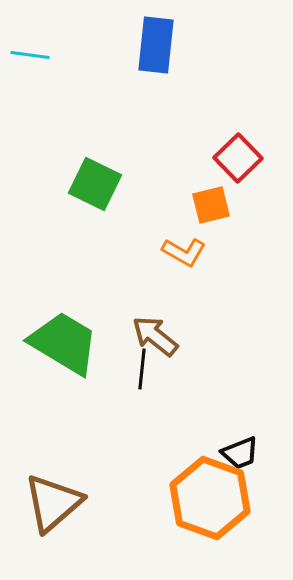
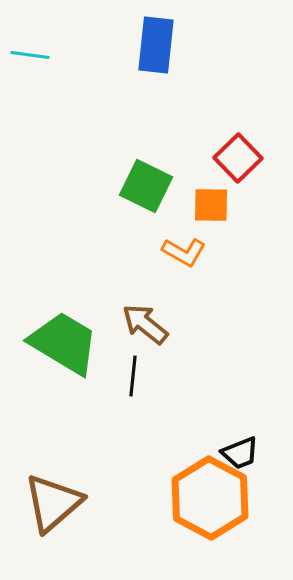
green square: moved 51 px right, 2 px down
orange square: rotated 15 degrees clockwise
brown arrow: moved 10 px left, 12 px up
black line: moved 9 px left, 7 px down
orange hexagon: rotated 8 degrees clockwise
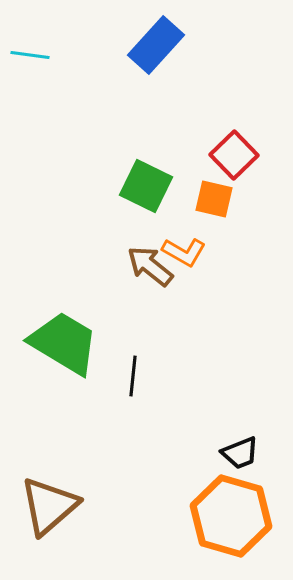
blue rectangle: rotated 36 degrees clockwise
red square: moved 4 px left, 3 px up
orange square: moved 3 px right, 6 px up; rotated 12 degrees clockwise
brown arrow: moved 5 px right, 58 px up
orange hexagon: moved 21 px right, 18 px down; rotated 12 degrees counterclockwise
brown triangle: moved 4 px left, 3 px down
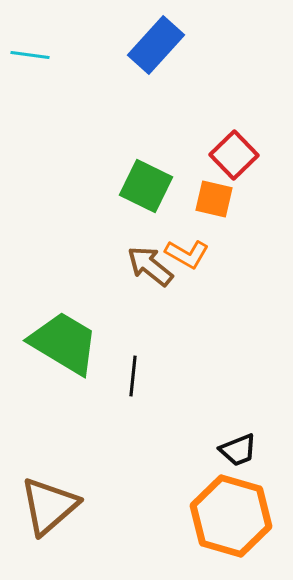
orange L-shape: moved 3 px right, 2 px down
black trapezoid: moved 2 px left, 3 px up
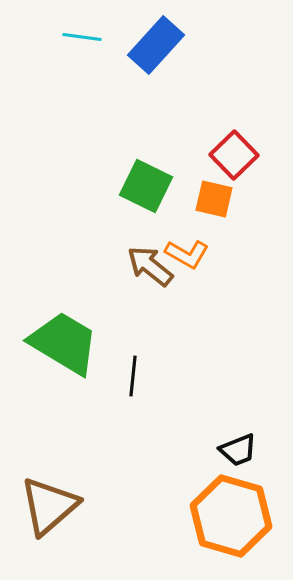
cyan line: moved 52 px right, 18 px up
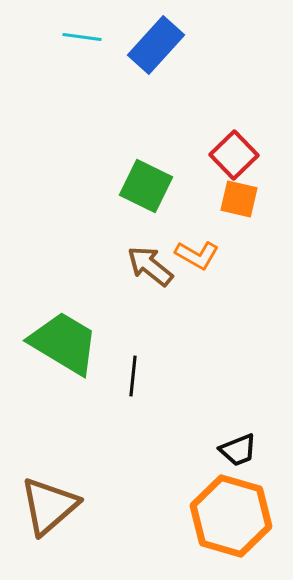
orange square: moved 25 px right
orange L-shape: moved 10 px right, 1 px down
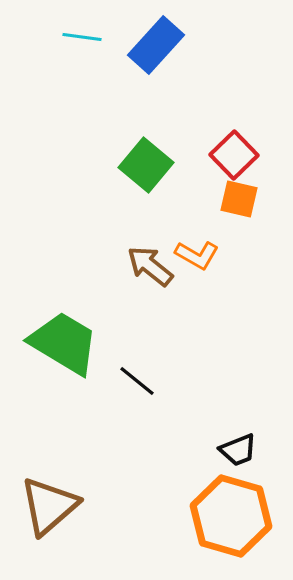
green square: moved 21 px up; rotated 14 degrees clockwise
black line: moved 4 px right, 5 px down; rotated 57 degrees counterclockwise
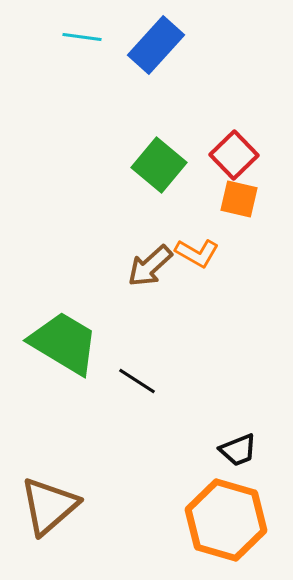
green square: moved 13 px right
orange L-shape: moved 2 px up
brown arrow: rotated 81 degrees counterclockwise
black line: rotated 6 degrees counterclockwise
orange hexagon: moved 5 px left, 4 px down
